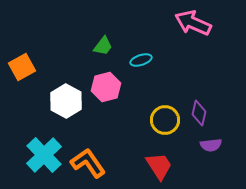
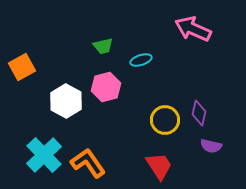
pink arrow: moved 6 px down
green trapezoid: rotated 40 degrees clockwise
purple semicircle: moved 1 px down; rotated 20 degrees clockwise
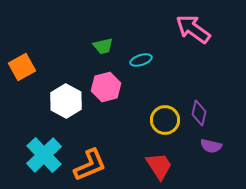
pink arrow: rotated 12 degrees clockwise
orange L-shape: moved 2 px right, 2 px down; rotated 102 degrees clockwise
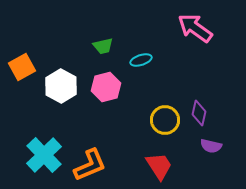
pink arrow: moved 2 px right, 1 px up
white hexagon: moved 5 px left, 15 px up
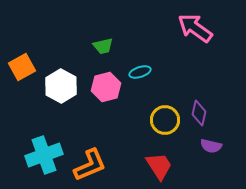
cyan ellipse: moved 1 px left, 12 px down
cyan cross: rotated 24 degrees clockwise
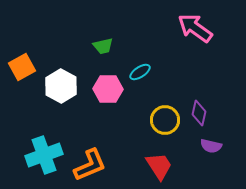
cyan ellipse: rotated 15 degrees counterclockwise
pink hexagon: moved 2 px right, 2 px down; rotated 16 degrees clockwise
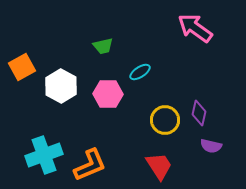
pink hexagon: moved 5 px down
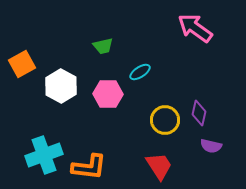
orange square: moved 3 px up
orange L-shape: moved 1 px left, 2 px down; rotated 30 degrees clockwise
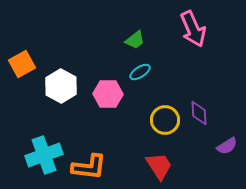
pink arrow: moved 2 px left, 1 px down; rotated 150 degrees counterclockwise
green trapezoid: moved 32 px right, 6 px up; rotated 25 degrees counterclockwise
purple diamond: rotated 15 degrees counterclockwise
purple semicircle: moved 16 px right; rotated 45 degrees counterclockwise
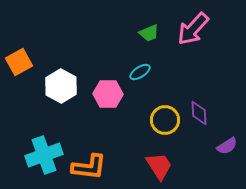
pink arrow: rotated 66 degrees clockwise
green trapezoid: moved 14 px right, 7 px up; rotated 15 degrees clockwise
orange square: moved 3 px left, 2 px up
